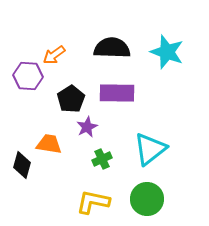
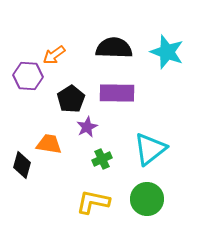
black semicircle: moved 2 px right
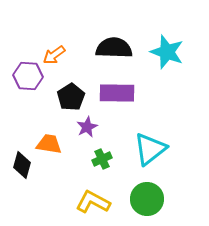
black pentagon: moved 2 px up
yellow L-shape: rotated 16 degrees clockwise
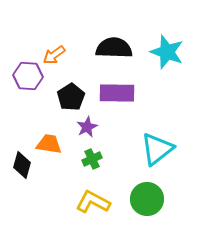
cyan triangle: moved 7 px right
green cross: moved 10 px left
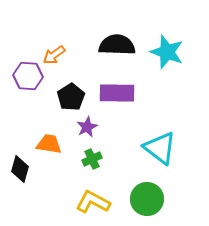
black semicircle: moved 3 px right, 3 px up
cyan triangle: moved 3 px right, 1 px up; rotated 45 degrees counterclockwise
black diamond: moved 2 px left, 4 px down
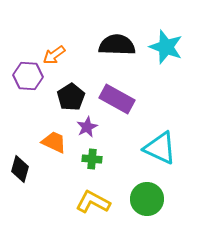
cyan star: moved 1 px left, 5 px up
purple rectangle: moved 6 px down; rotated 28 degrees clockwise
orange trapezoid: moved 5 px right, 2 px up; rotated 16 degrees clockwise
cyan triangle: rotated 12 degrees counterclockwise
green cross: rotated 30 degrees clockwise
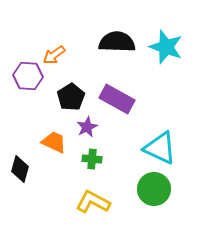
black semicircle: moved 3 px up
green circle: moved 7 px right, 10 px up
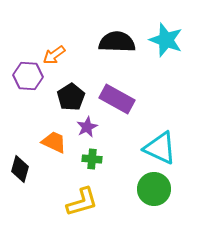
cyan star: moved 7 px up
yellow L-shape: moved 11 px left; rotated 136 degrees clockwise
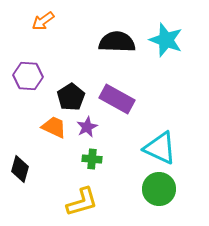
orange arrow: moved 11 px left, 34 px up
orange trapezoid: moved 15 px up
green circle: moved 5 px right
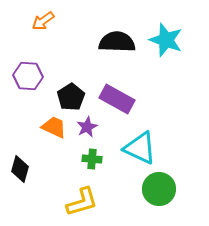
cyan triangle: moved 20 px left
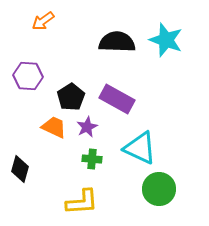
yellow L-shape: rotated 12 degrees clockwise
